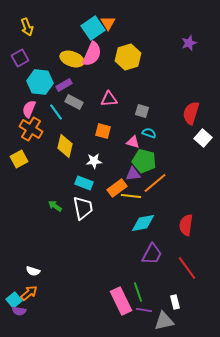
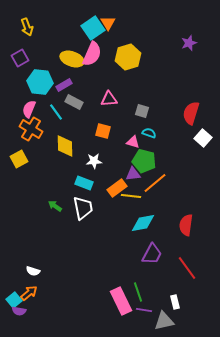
yellow diamond at (65, 146): rotated 15 degrees counterclockwise
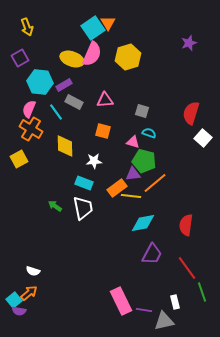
pink triangle at (109, 99): moved 4 px left, 1 px down
green line at (138, 292): moved 64 px right
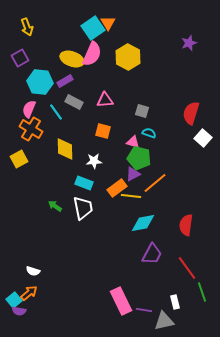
yellow hexagon at (128, 57): rotated 15 degrees counterclockwise
purple rectangle at (64, 85): moved 1 px right, 4 px up
yellow diamond at (65, 146): moved 3 px down
green pentagon at (144, 161): moved 5 px left, 3 px up
purple triangle at (133, 174): rotated 21 degrees counterclockwise
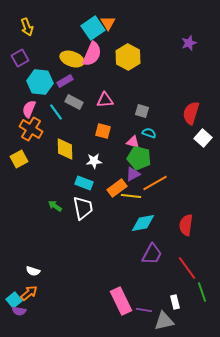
orange line at (155, 183): rotated 10 degrees clockwise
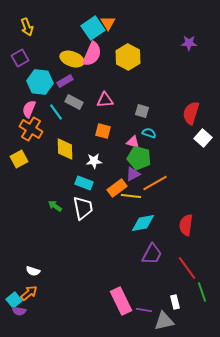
purple star at (189, 43): rotated 21 degrees clockwise
